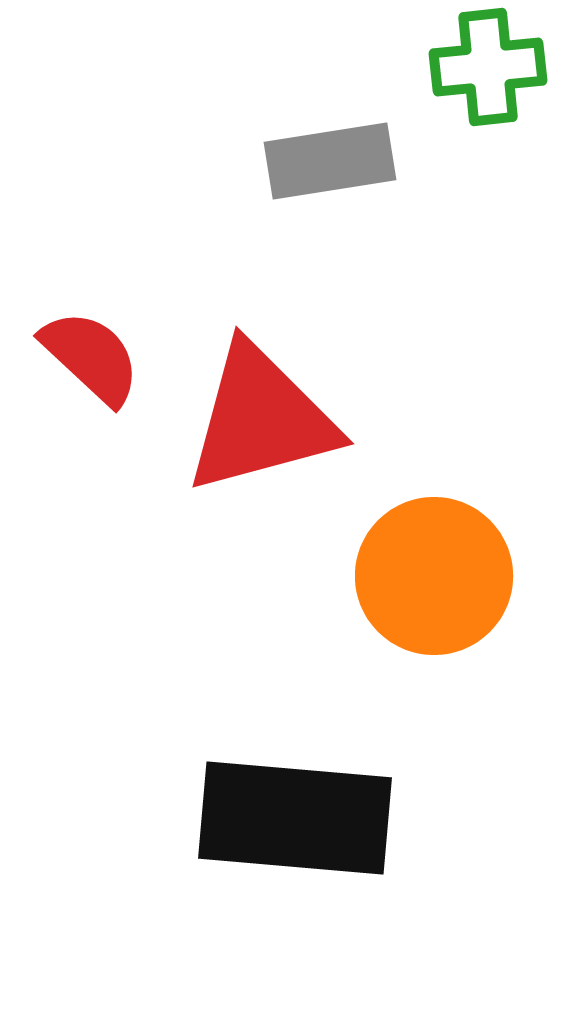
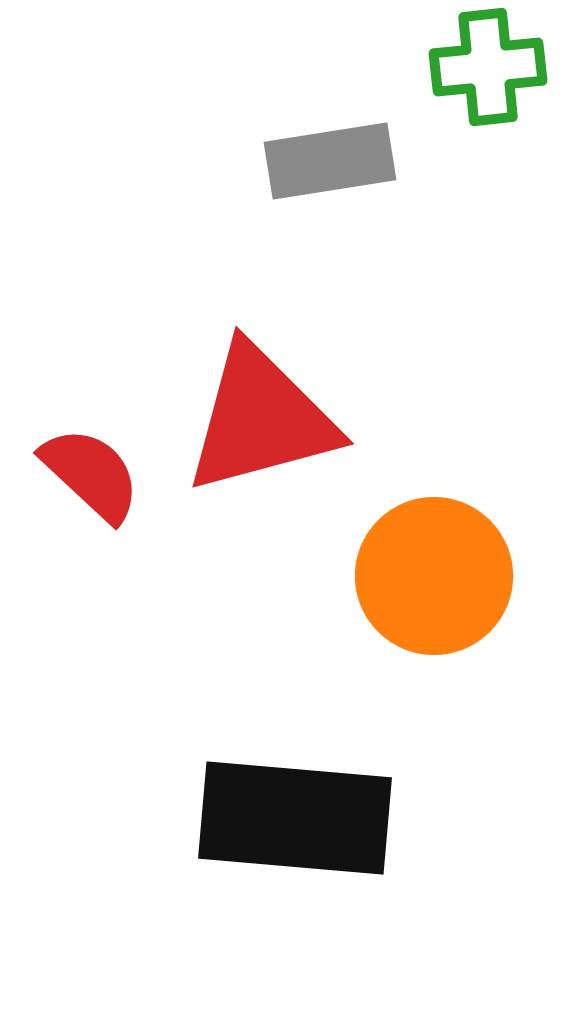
red semicircle: moved 117 px down
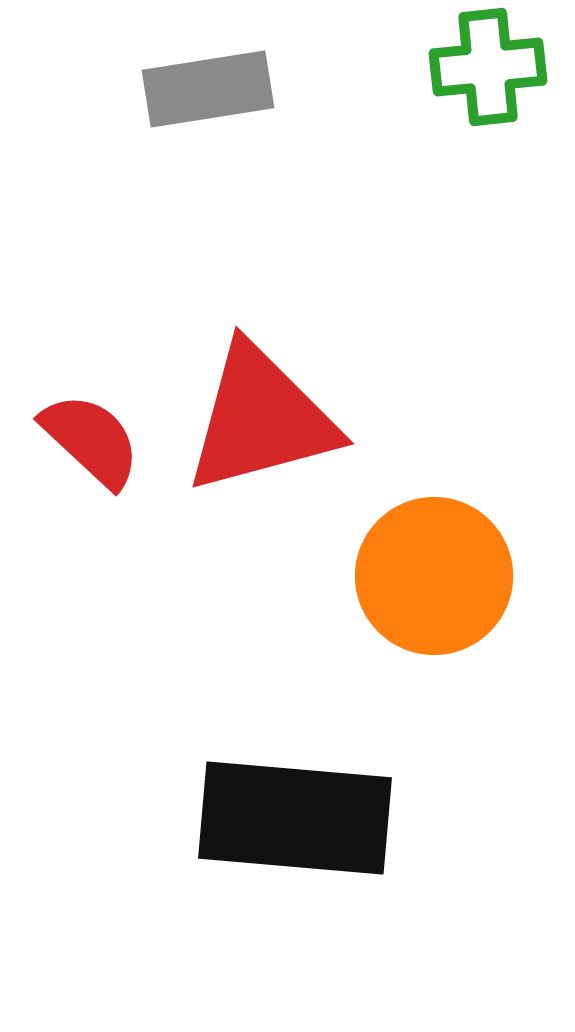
gray rectangle: moved 122 px left, 72 px up
red semicircle: moved 34 px up
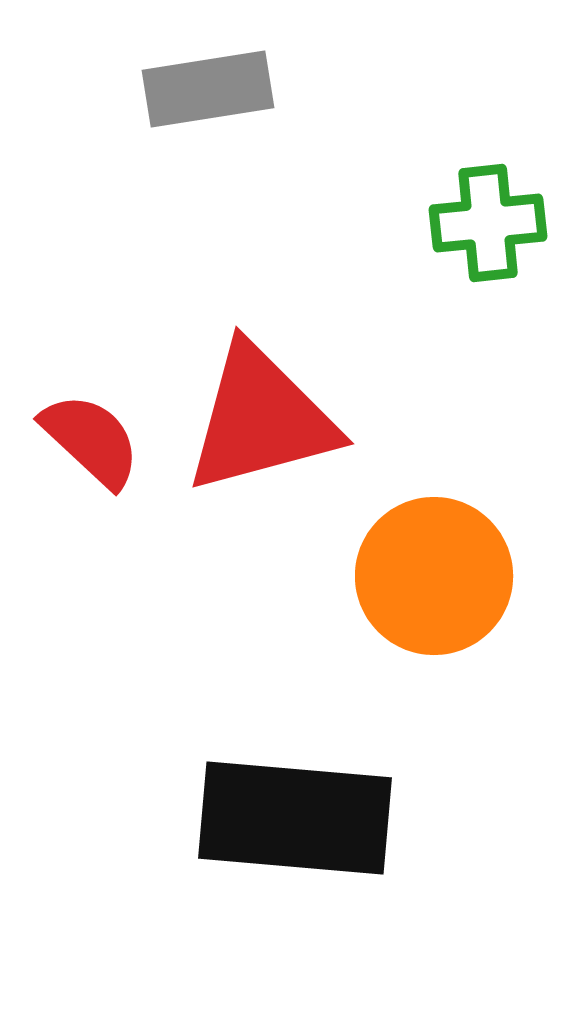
green cross: moved 156 px down
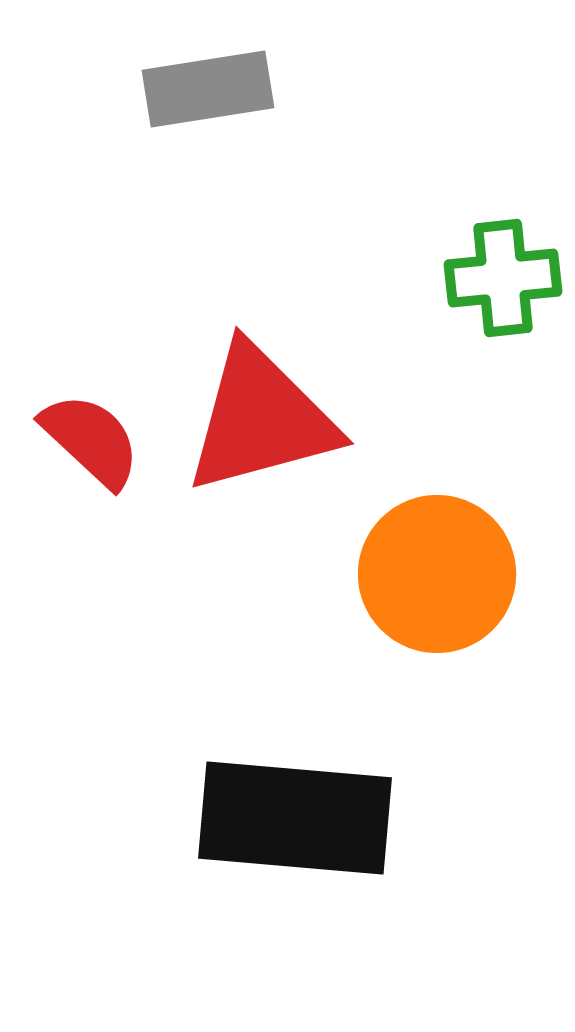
green cross: moved 15 px right, 55 px down
orange circle: moved 3 px right, 2 px up
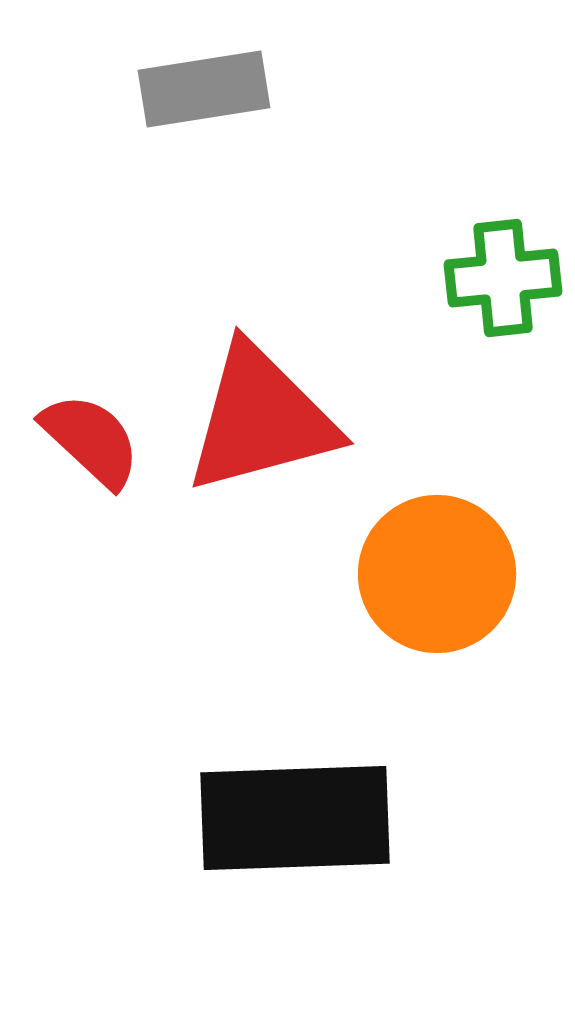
gray rectangle: moved 4 px left
black rectangle: rotated 7 degrees counterclockwise
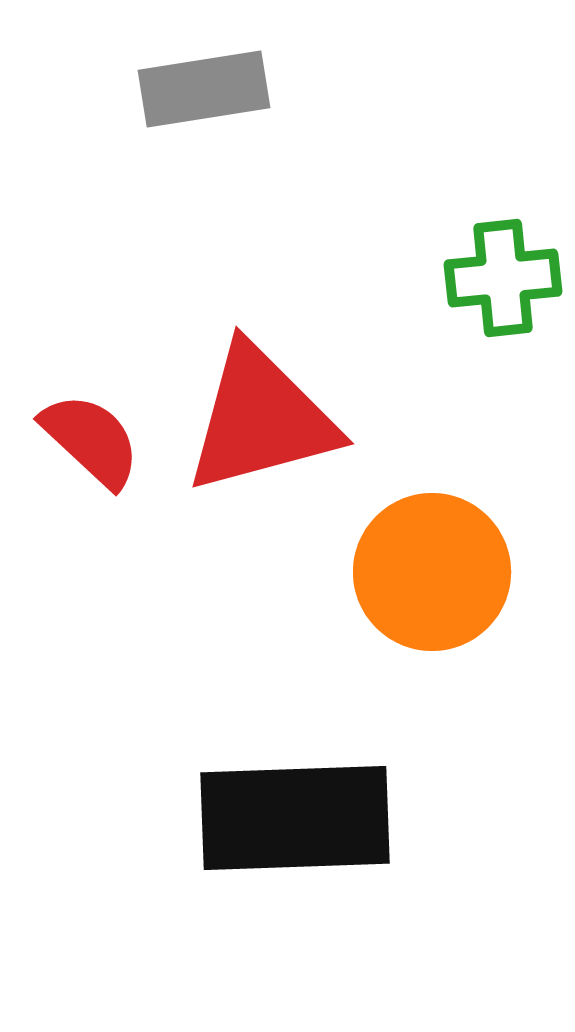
orange circle: moved 5 px left, 2 px up
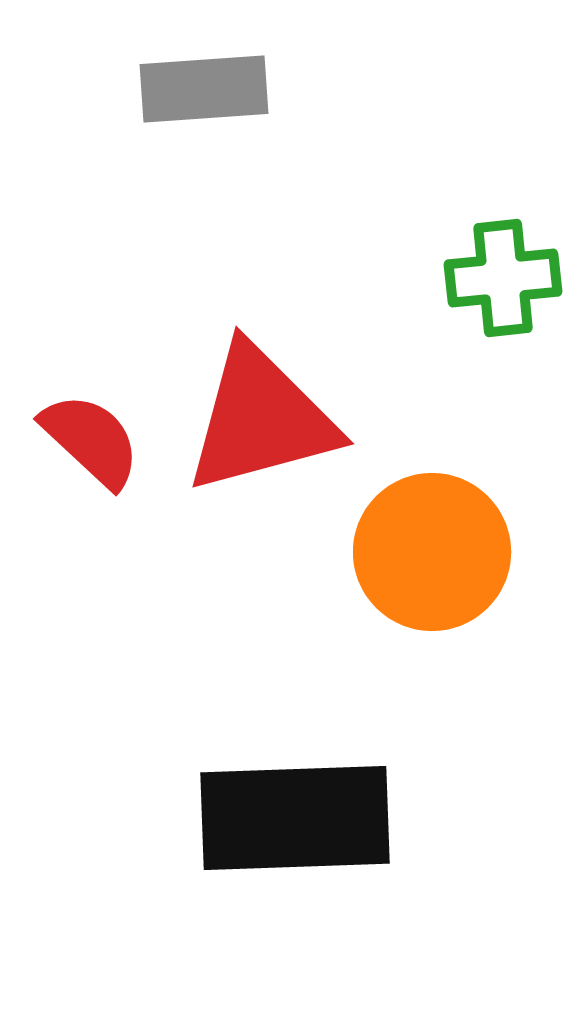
gray rectangle: rotated 5 degrees clockwise
orange circle: moved 20 px up
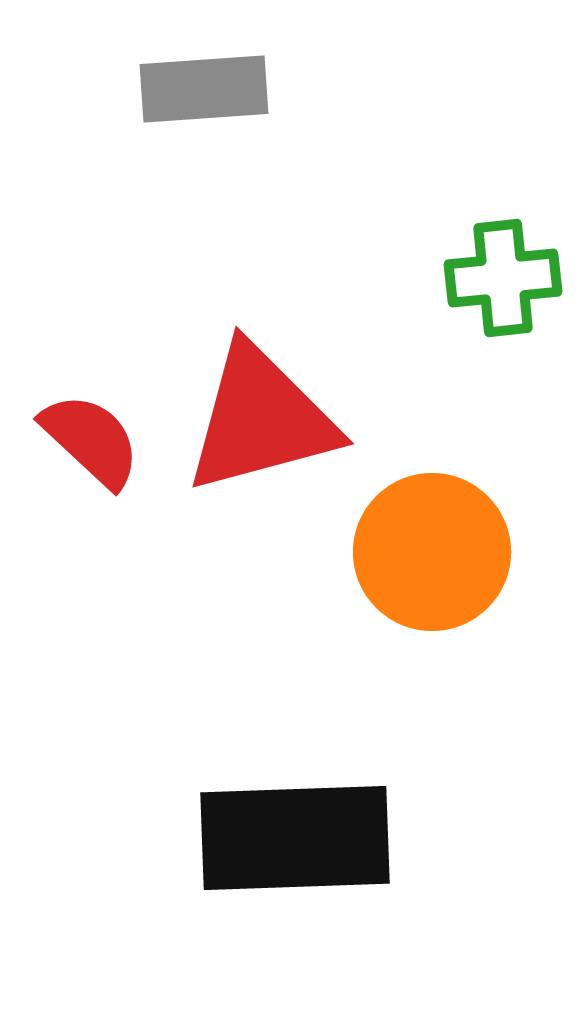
black rectangle: moved 20 px down
